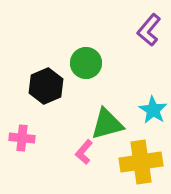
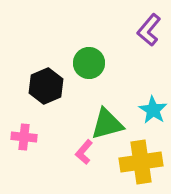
green circle: moved 3 px right
pink cross: moved 2 px right, 1 px up
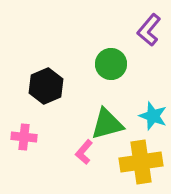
green circle: moved 22 px right, 1 px down
cyan star: moved 6 px down; rotated 12 degrees counterclockwise
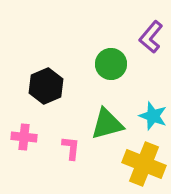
purple L-shape: moved 2 px right, 7 px down
pink L-shape: moved 13 px left, 4 px up; rotated 145 degrees clockwise
yellow cross: moved 3 px right, 2 px down; rotated 30 degrees clockwise
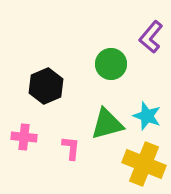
cyan star: moved 6 px left
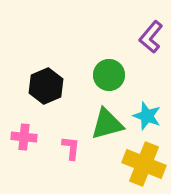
green circle: moved 2 px left, 11 px down
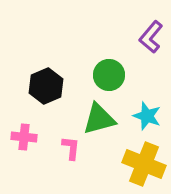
green triangle: moved 8 px left, 5 px up
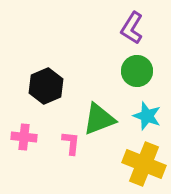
purple L-shape: moved 19 px left, 9 px up; rotated 8 degrees counterclockwise
green circle: moved 28 px right, 4 px up
green triangle: rotated 6 degrees counterclockwise
pink L-shape: moved 5 px up
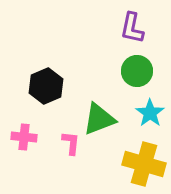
purple L-shape: rotated 20 degrees counterclockwise
cyan star: moved 3 px right, 3 px up; rotated 16 degrees clockwise
yellow cross: rotated 6 degrees counterclockwise
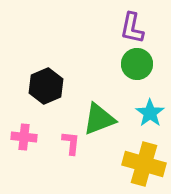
green circle: moved 7 px up
